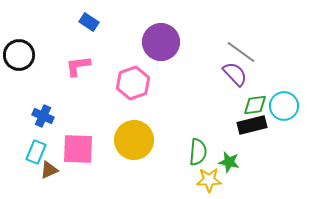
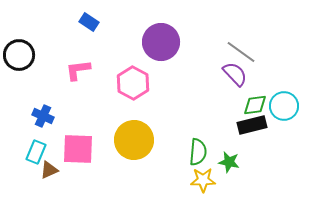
pink L-shape: moved 4 px down
pink hexagon: rotated 12 degrees counterclockwise
yellow star: moved 6 px left
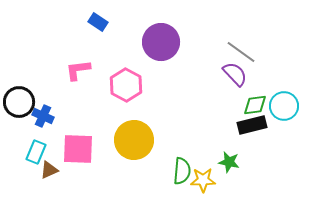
blue rectangle: moved 9 px right
black circle: moved 47 px down
pink hexagon: moved 7 px left, 2 px down
green semicircle: moved 16 px left, 19 px down
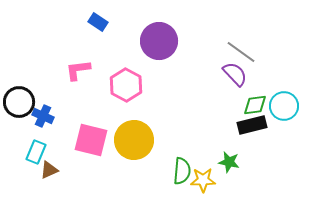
purple circle: moved 2 px left, 1 px up
pink square: moved 13 px right, 9 px up; rotated 12 degrees clockwise
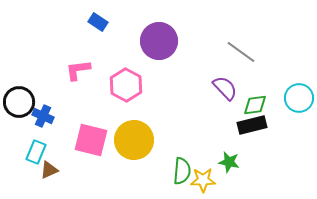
purple semicircle: moved 10 px left, 14 px down
cyan circle: moved 15 px right, 8 px up
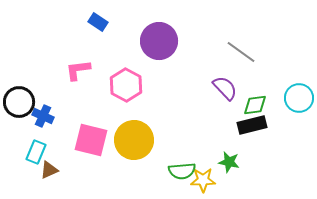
green semicircle: rotated 80 degrees clockwise
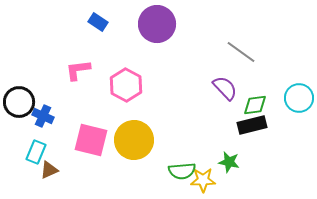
purple circle: moved 2 px left, 17 px up
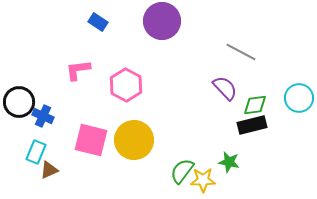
purple circle: moved 5 px right, 3 px up
gray line: rotated 8 degrees counterclockwise
green semicircle: rotated 132 degrees clockwise
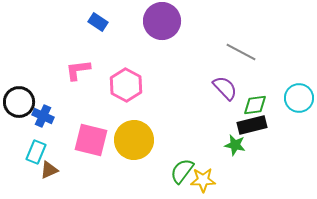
green star: moved 6 px right, 17 px up
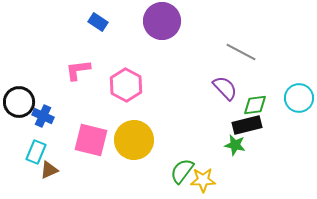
black rectangle: moved 5 px left
